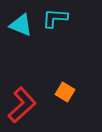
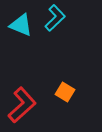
cyan L-shape: rotated 132 degrees clockwise
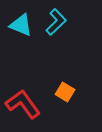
cyan L-shape: moved 1 px right, 4 px down
red L-shape: moved 1 px right, 1 px up; rotated 84 degrees counterclockwise
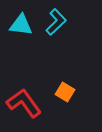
cyan triangle: rotated 15 degrees counterclockwise
red L-shape: moved 1 px right, 1 px up
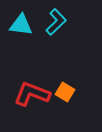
red L-shape: moved 8 px right, 9 px up; rotated 33 degrees counterclockwise
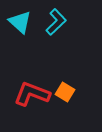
cyan triangle: moved 1 px left, 3 px up; rotated 35 degrees clockwise
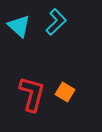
cyan triangle: moved 1 px left, 4 px down
red L-shape: rotated 84 degrees clockwise
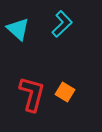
cyan L-shape: moved 6 px right, 2 px down
cyan triangle: moved 1 px left, 3 px down
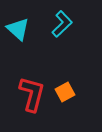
orange square: rotated 30 degrees clockwise
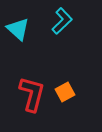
cyan L-shape: moved 3 px up
